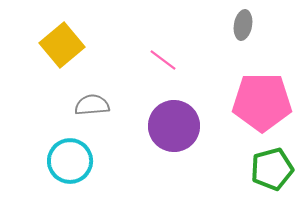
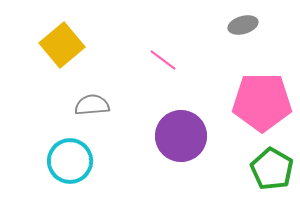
gray ellipse: rotated 64 degrees clockwise
purple circle: moved 7 px right, 10 px down
green pentagon: rotated 27 degrees counterclockwise
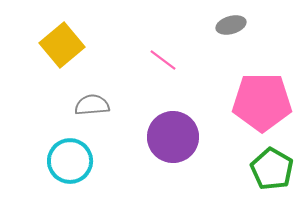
gray ellipse: moved 12 px left
purple circle: moved 8 px left, 1 px down
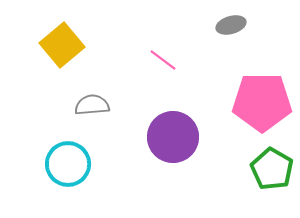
cyan circle: moved 2 px left, 3 px down
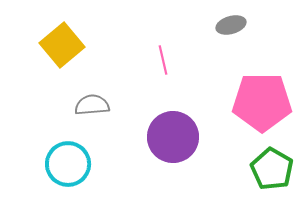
pink line: rotated 40 degrees clockwise
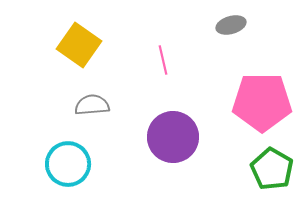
yellow square: moved 17 px right; rotated 15 degrees counterclockwise
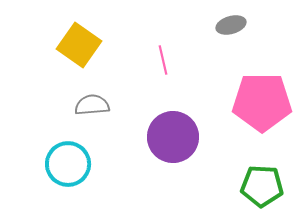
green pentagon: moved 10 px left, 17 px down; rotated 27 degrees counterclockwise
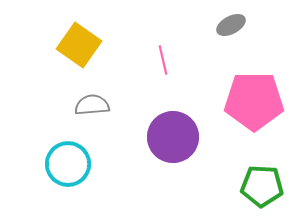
gray ellipse: rotated 12 degrees counterclockwise
pink pentagon: moved 8 px left, 1 px up
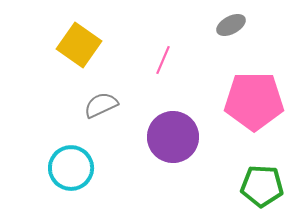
pink line: rotated 36 degrees clockwise
gray semicircle: moved 9 px right; rotated 20 degrees counterclockwise
cyan circle: moved 3 px right, 4 px down
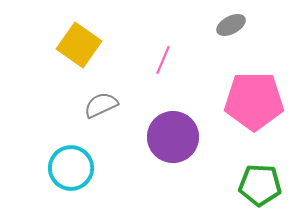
green pentagon: moved 2 px left, 1 px up
